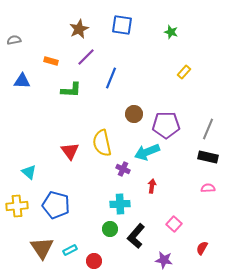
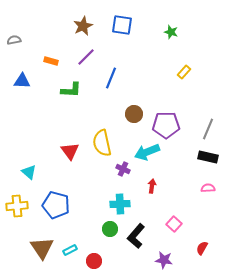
brown star: moved 4 px right, 3 px up
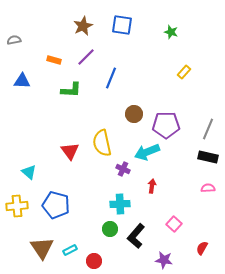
orange rectangle: moved 3 px right, 1 px up
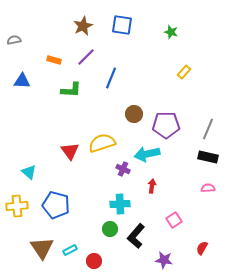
yellow semicircle: rotated 84 degrees clockwise
cyan arrow: moved 2 px down; rotated 10 degrees clockwise
pink square: moved 4 px up; rotated 14 degrees clockwise
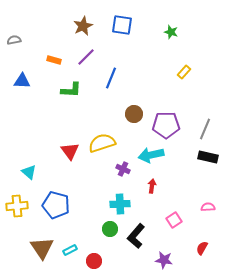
gray line: moved 3 px left
cyan arrow: moved 4 px right, 1 px down
pink semicircle: moved 19 px down
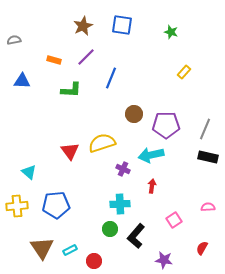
blue pentagon: rotated 20 degrees counterclockwise
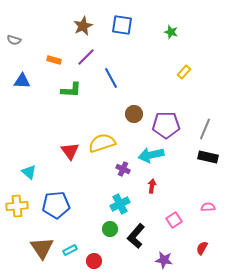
gray semicircle: rotated 152 degrees counterclockwise
blue line: rotated 50 degrees counterclockwise
cyan cross: rotated 24 degrees counterclockwise
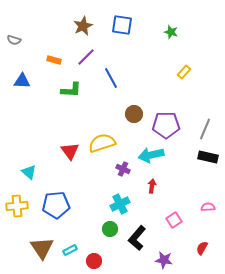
black L-shape: moved 1 px right, 2 px down
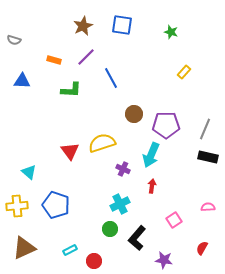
cyan arrow: rotated 55 degrees counterclockwise
blue pentagon: rotated 24 degrees clockwise
brown triangle: moved 18 px left; rotated 40 degrees clockwise
